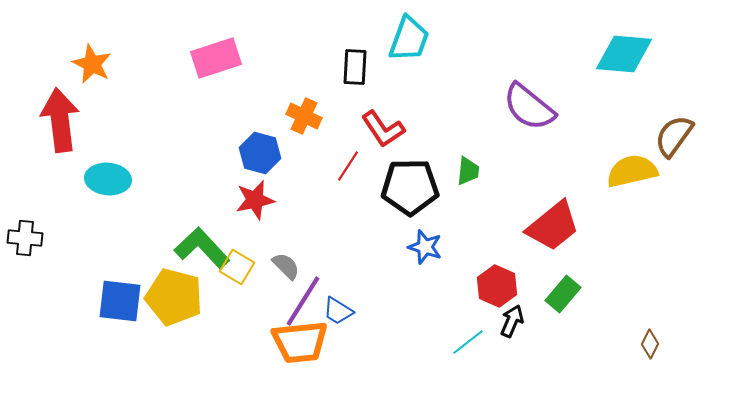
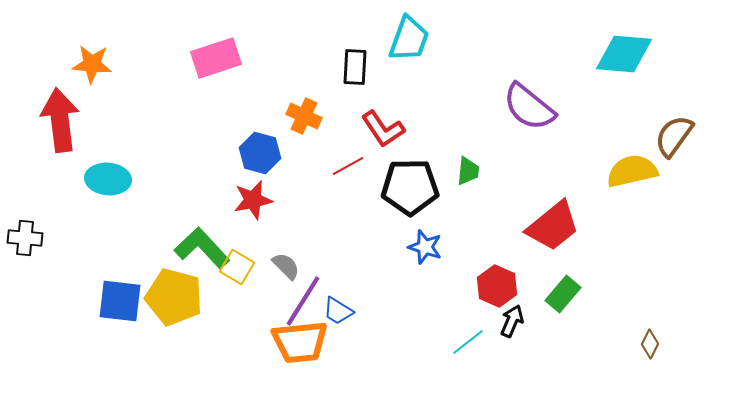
orange star: rotated 21 degrees counterclockwise
red line: rotated 28 degrees clockwise
red star: moved 2 px left
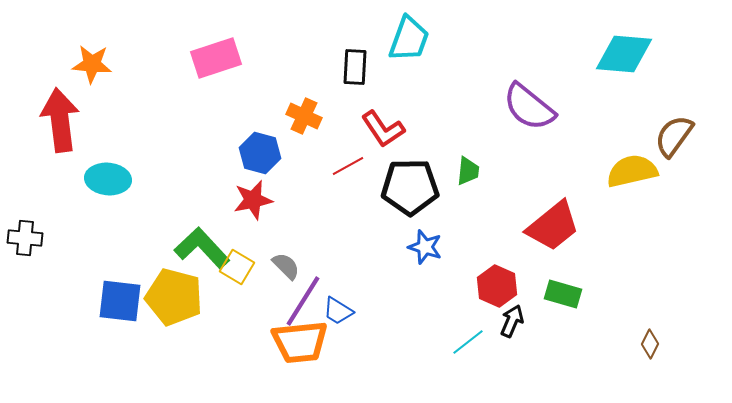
green rectangle: rotated 66 degrees clockwise
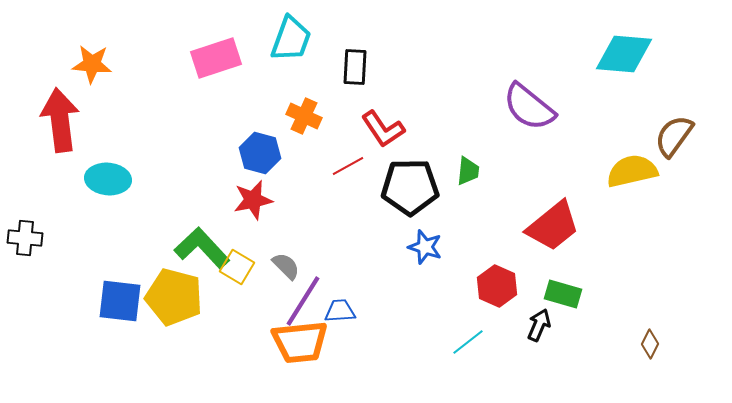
cyan trapezoid: moved 118 px left
blue trapezoid: moved 2 px right; rotated 144 degrees clockwise
black arrow: moved 27 px right, 4 px down
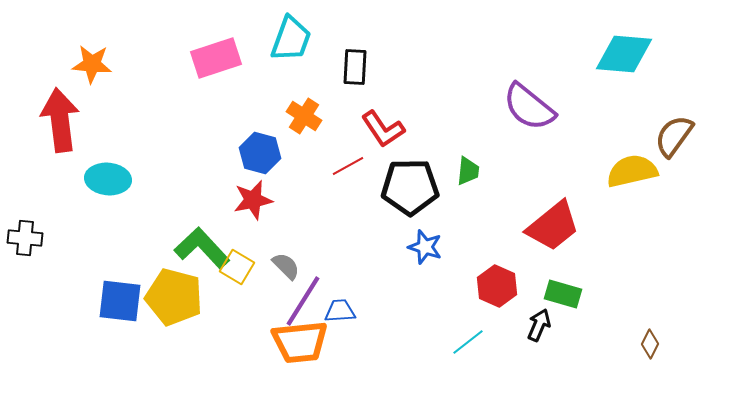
orange cross: rotated 8 degrees clockwise
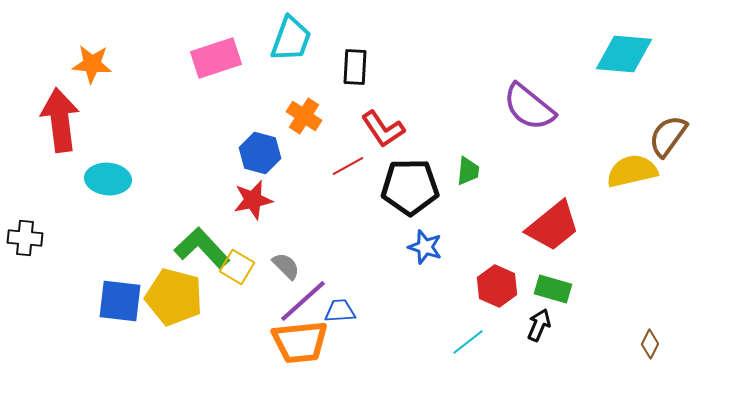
brown semicircle: moved 6 px left
green rectangle: moved 10 px left, 5 px up
purple line: rotated 16 degrees clockwise
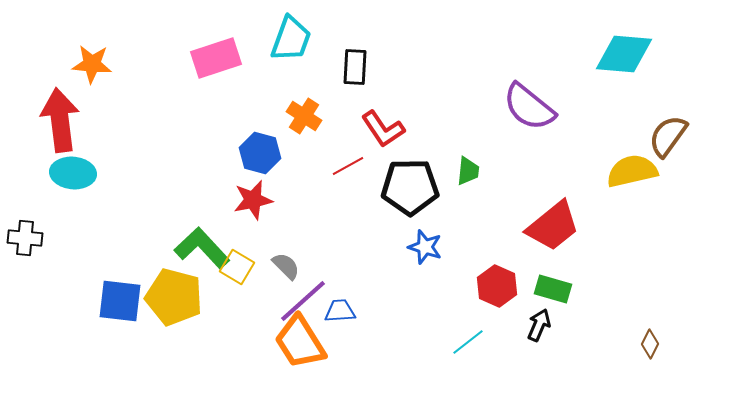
cyan ellipse: moved 35 px left, 6 px up
orange trapezoid: rotated 64 degrees clockwise
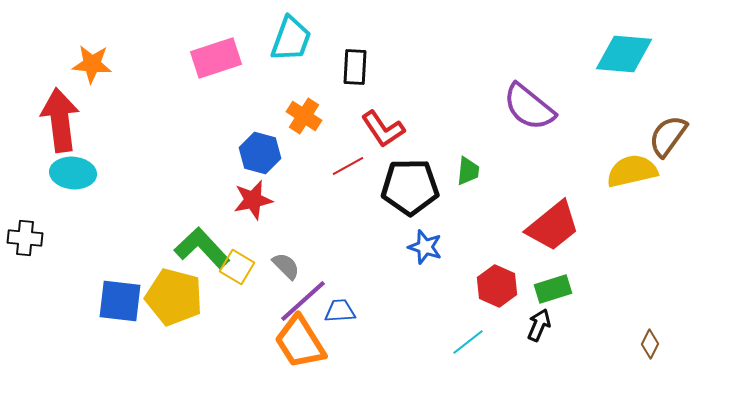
green rectangle: rotated 33 degrees counterclockwise
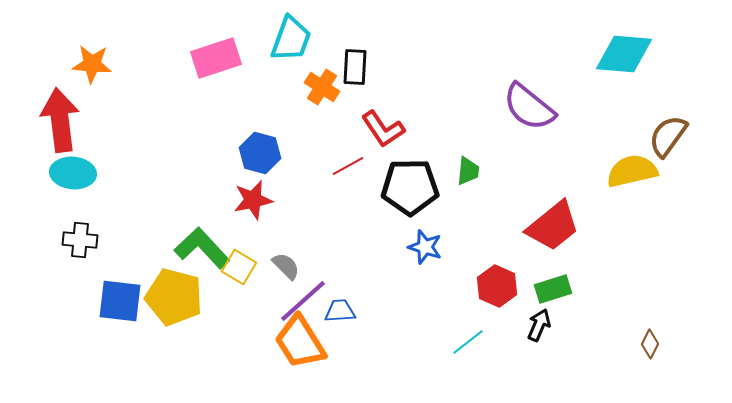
orange cross: moved 18 px right, 29 px up
black cross: moved 55 px right, 2 px down
yellow square: moved 2 px right
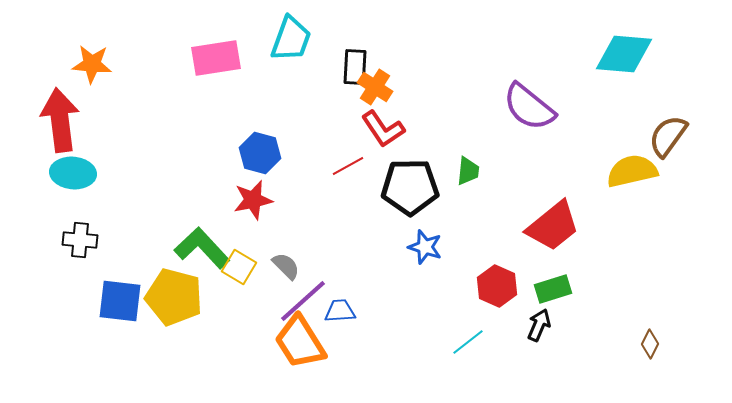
pink rectangle: rotated 9 degrees clockwise
orange cross: moved 53 px right
